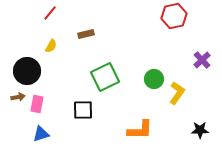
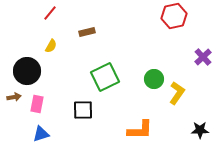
brown rectangle: moved 1 px right, 2 px up
purple cross: moved 1 px right, 3 px up
brown arrow: moved 4 px left
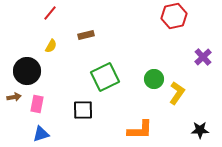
brown rectangle: moved 1 px left, 3 px down
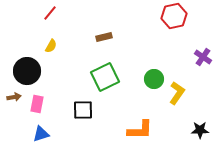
brown rectangle: moved 18 px right, 2 px down
purple cross: rotated 12 degrees counterclockwise
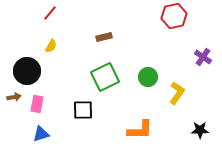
green circle: moved 6 px left, 2 px up
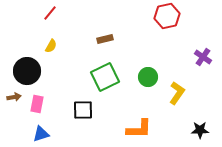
red hexagon: moved 7 px left
brown rectangle: moved 1 px right, 2 px down
orange L-shape: moved 1 px left, 1 px up
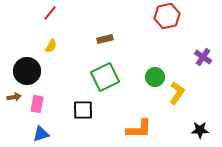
green circle: moved 7 px right
